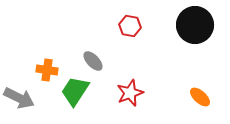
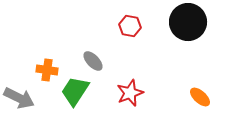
black circle: moved 7 px left, 3 px up
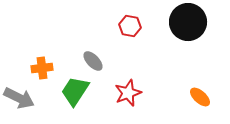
orange cross: moved 5 px left, 2 px up; rotated 15 degrees counterclockwise
red star: moved 2 px left
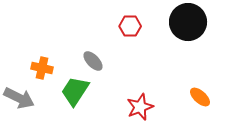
red hexagon: rotated 10 degrees counterclockwise
orange cross: rotated 20 degrees clockwise
red star: moved 12 px right, 14 px down
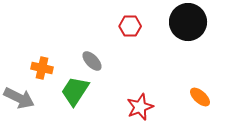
gray ellipse: moved 1 px left
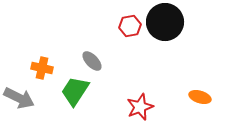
black circle: moved 23 px left
red hexagon: rotated 10 degrees counterclockwise
orange ellipse: rotated 25 degrees counterclockwise
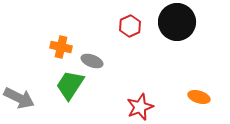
black circle: moved 12 px right
red hexagon: rotated 15 degrees counterclockwise
gray ellipse: rotated 25 degrees counterclockwise
orange cross: moved 19 px right, 21 px up
green trapezoid: moved 5 px left, 6 px up
orange ellipse: moved 1 px left
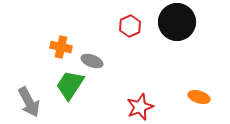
gray arrow: moved 10 px right, 4 px down; rotated 36 degrees clockwise
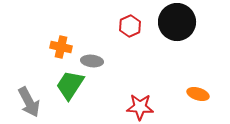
gray ellipse: rotated 15 degrees counterclockwise
orange ellipse: moved 1 px left, 3 px up
red star: rotated 24 degrees clockwise
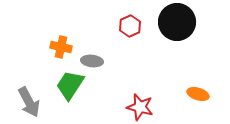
red star: rotated 12 degrees clockwise
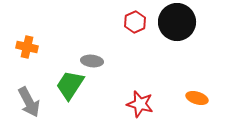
red hexagon: moved 5 px right, 4 px up
orange cross: moved 34 px left
orange ellipse: moved 1 px left, 4 px down
red star: moved 3 px up
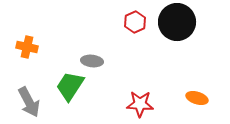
green trapezoid: moved 1 px down
red star: rotated 12 degrees counterclockwise
